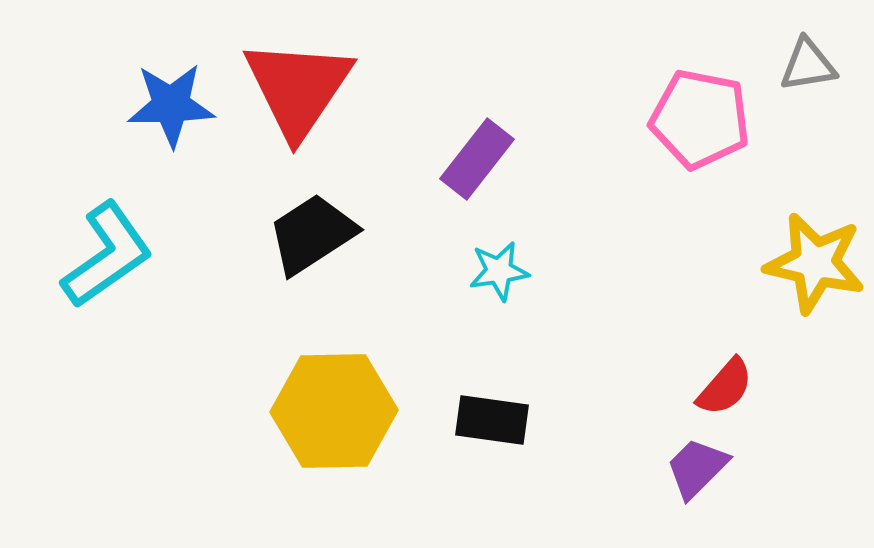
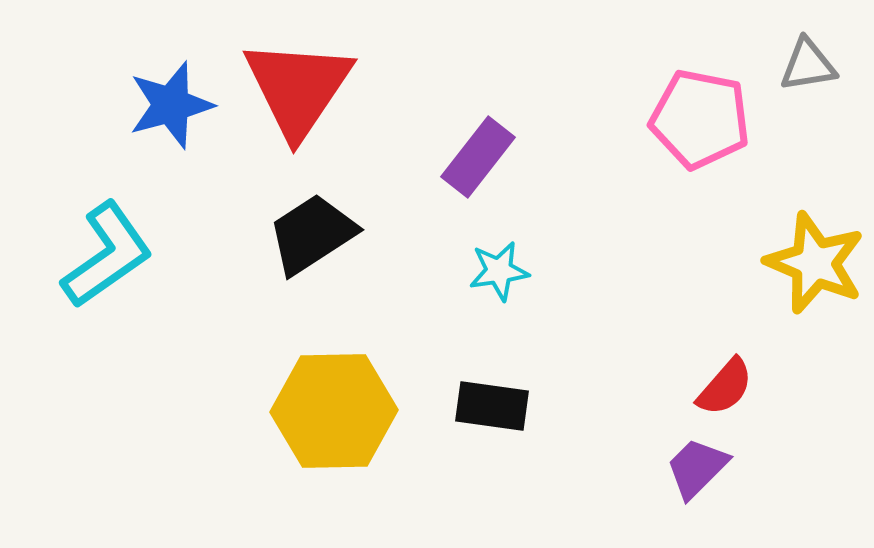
blue star: rotated 14 degrees counterclockwise
purple rectangle: moved 1 px right, 2 px up
yellow star: rotated 10 degrees clockwise
black rectangle: moved 14 px up
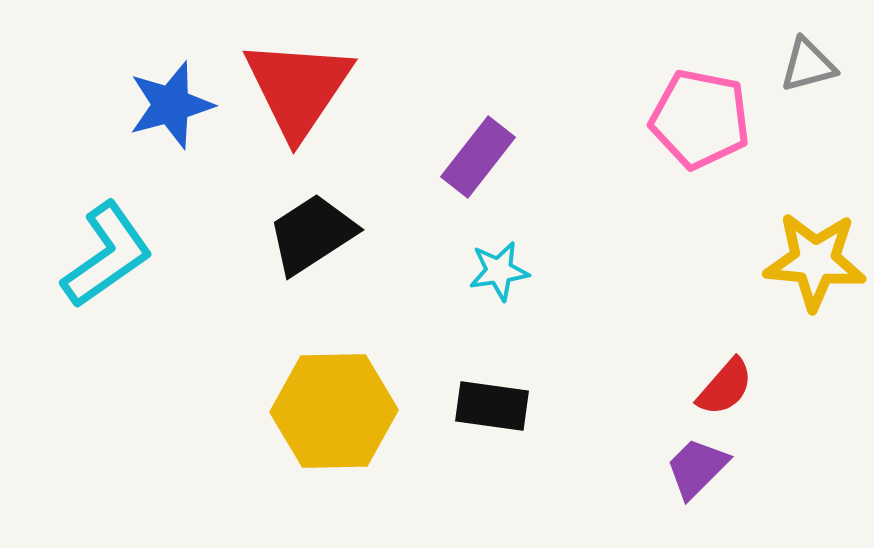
gray triangle: rotated 6 degrees counterclockwise
yellow star: moved 2 px up; rotated 18 degrees counterclockwise
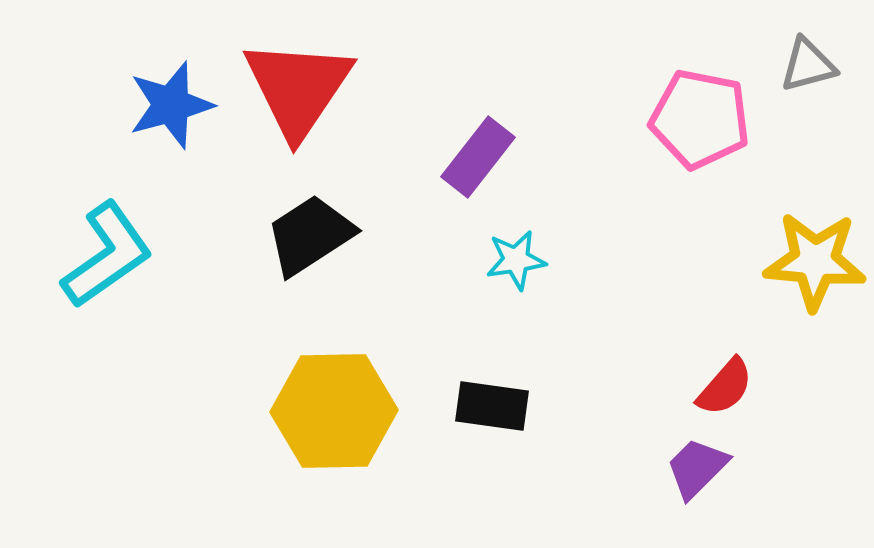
black trapezoid: moved 2 px left, 1 px down
cyan star: moved 17 px right, 11 px up
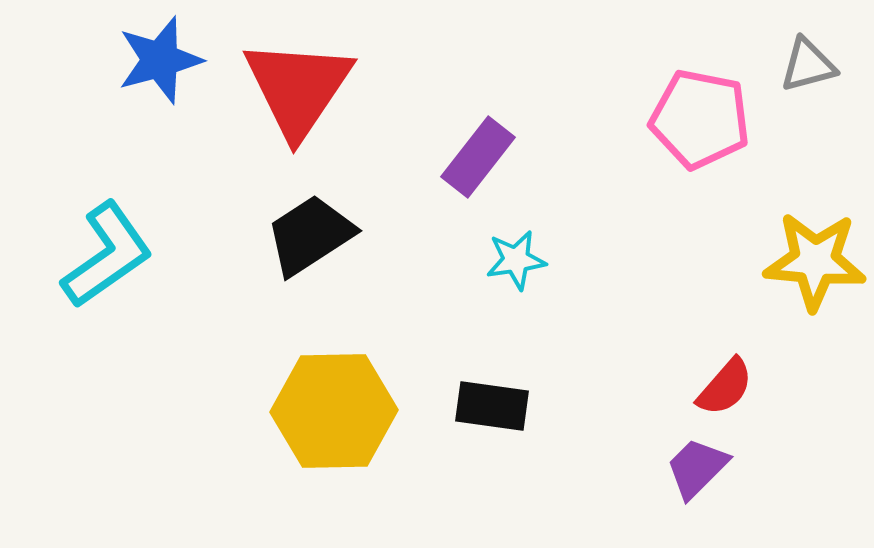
blue star: moved 11 px left, 45 px up
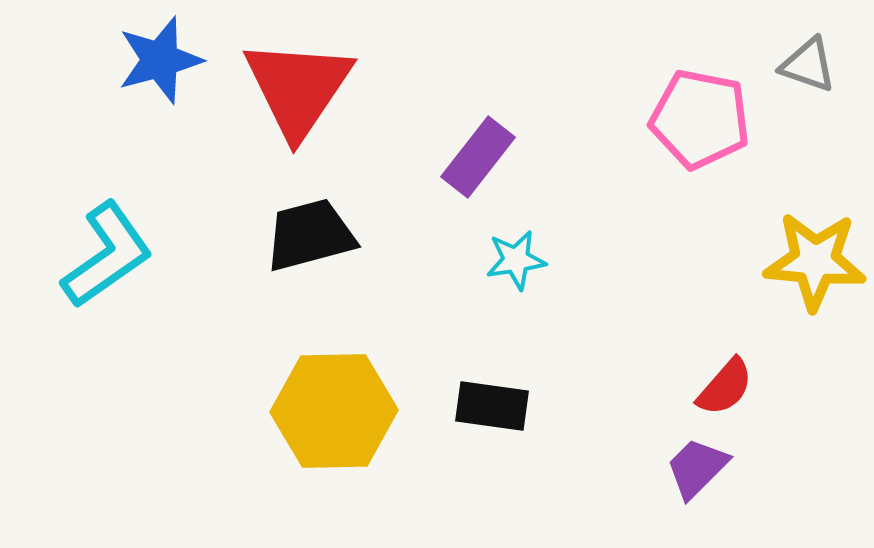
gray triangle: rotated 34 degrees clockwise
black trapezoid: rotated 18 degrees clockwise
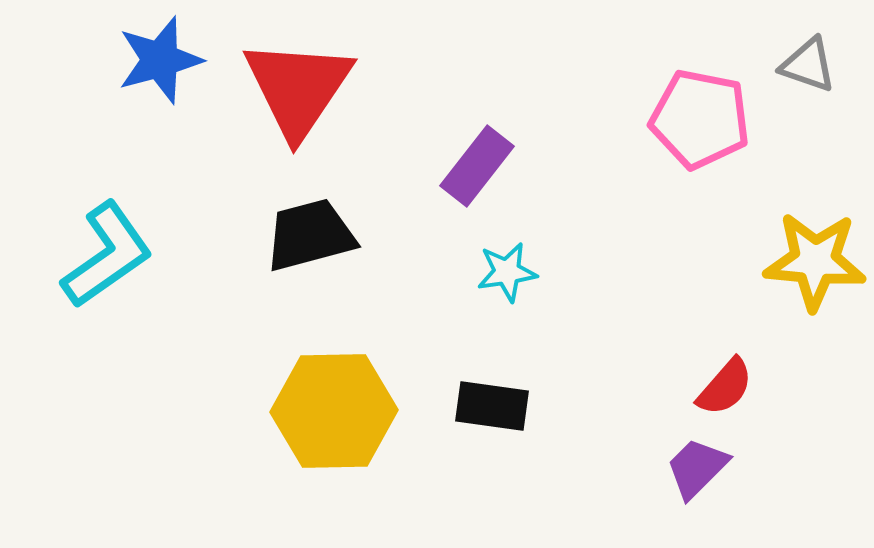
purple rectangle: moved 1 px left, 9 px down
cyan star: moved 9 px left, 12 px down
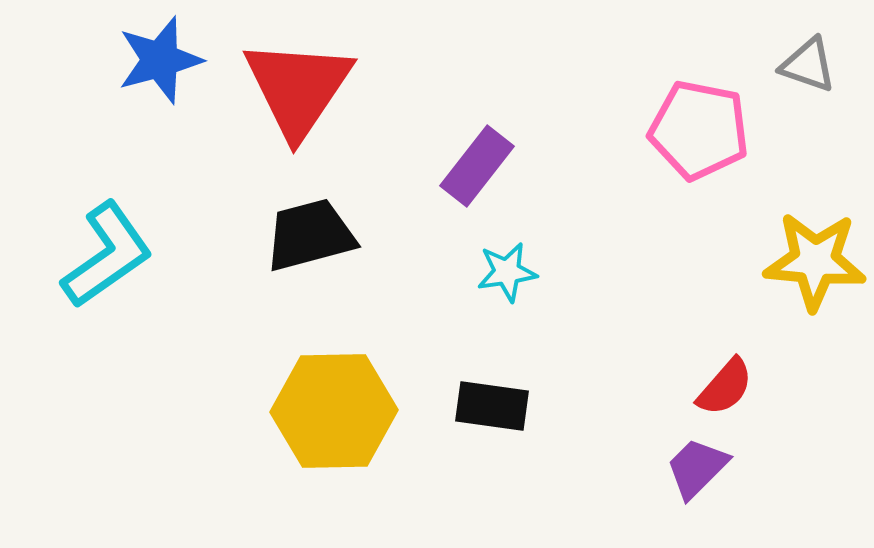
pink pentagon: moved 1 px left, 11 px down
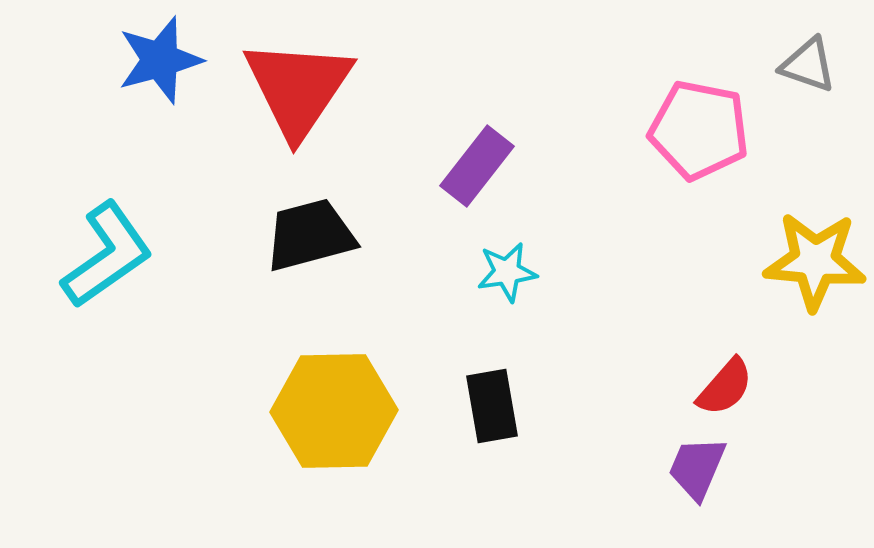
black rectangle: rotated 72 degrees clockwise
purple trapezoid: rotated 22 degrees counterclockwise
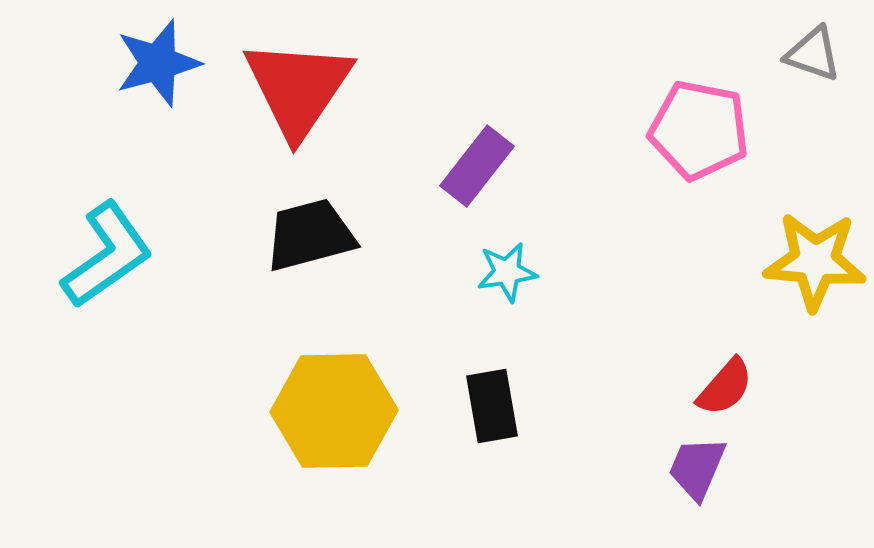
blue star: moved 2 px left, 3 px down
gray triangle: moved 5 px right, 11 px up
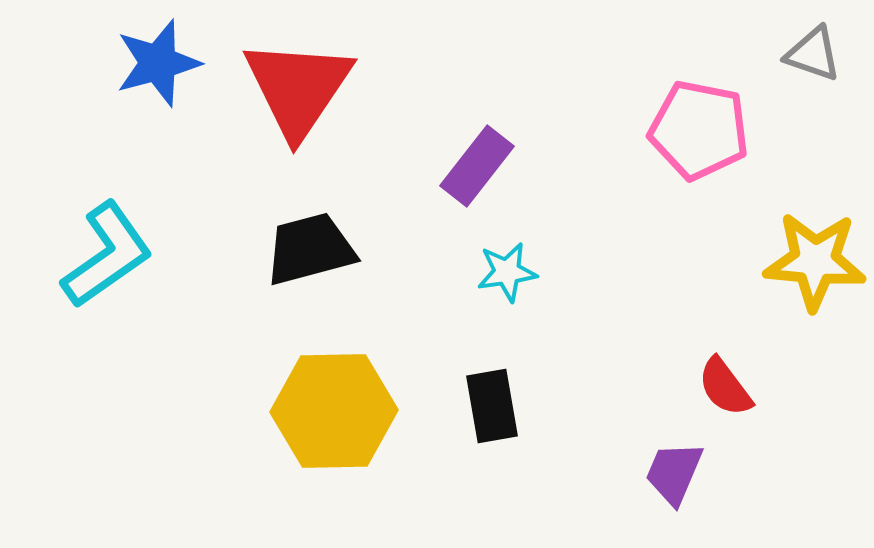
black trapezoid: moved 14 px down
red semicircle: rotated 102 degrees clockwise
purple trapezoid: moved 23 px left, 5 px down
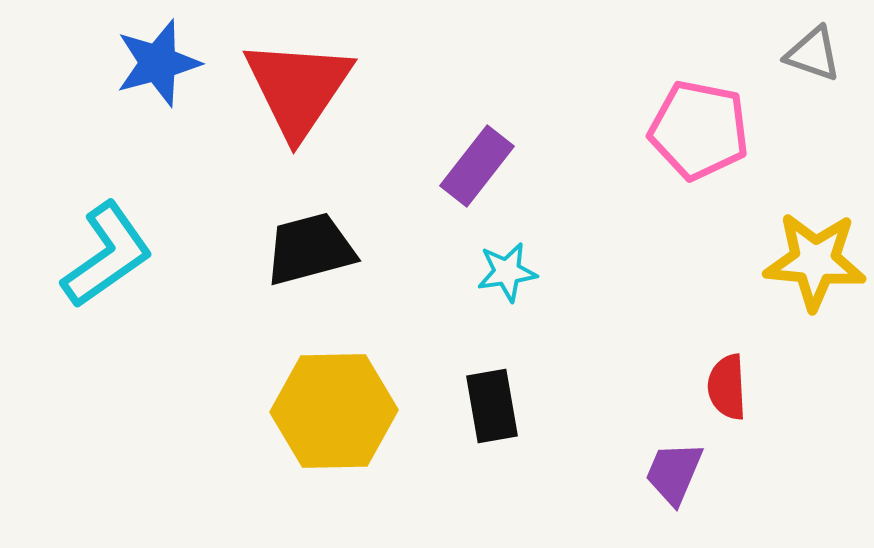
red semicircle: moved 2 px right; rotated 34 degrees clockwise
